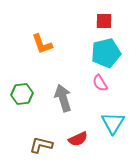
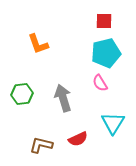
orange L-shape: moved 4 px left
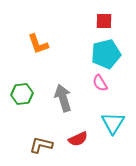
cyan pentagon: moved 1 px down
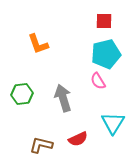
pink semicircle: moved 2 px left, 2 px up
